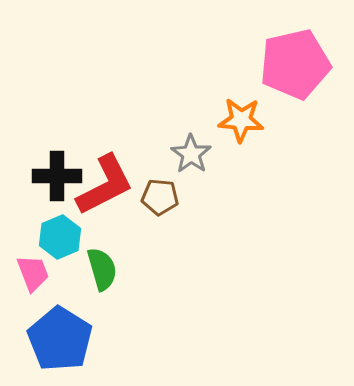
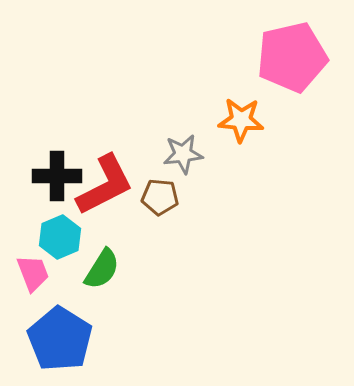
pink pentagon: moved 3 px left, 7 px up
gray star: moved 8 px left; rotated 30 degrees clockwise
green semicircle: rotated 48 degrees clockwise
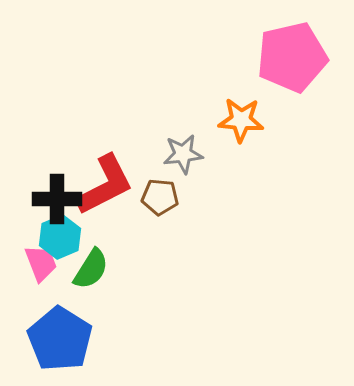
black cross: moved 23 px down
green semicircle: moved 11 px left
pink trapezoid: moved 8 px right, 10 px up
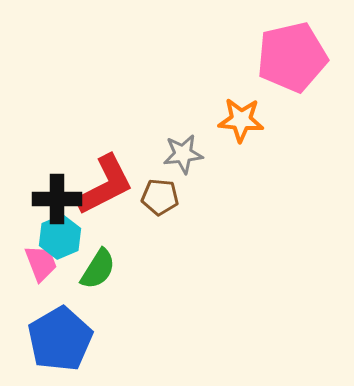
green semicircle: moved 7 px right
blue pentagon: rotated 10 degrees clockwise
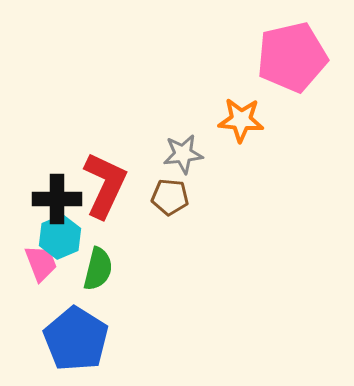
red L-shape: rotated 38 degrees counterclockwise
brown pentagon: moved 10 px right
green semicircle: rotated 18 degrees counterclockwise
blue pentagon: moved 16 px right; rotated 10 degrees counterclockwise
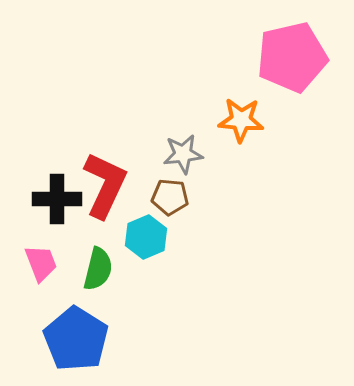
cyan hexagon: moved 86 px right
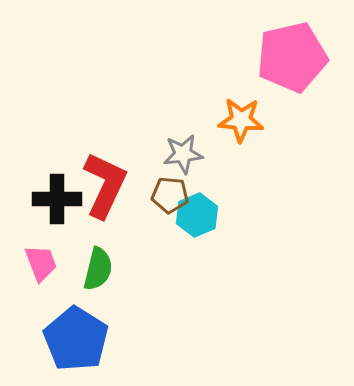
brown pentagon: moved 2 px up
cyan hexagon: moved 51 px right, 22 px up
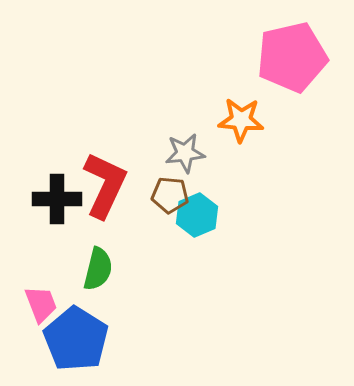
gray star: moved 2 px right, 1 px up
pink trapezoid: moved 41 px down
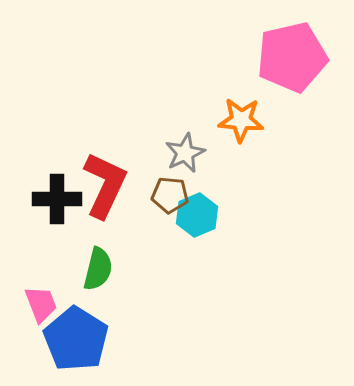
gray star: rotated 18 degrees counterclockwise
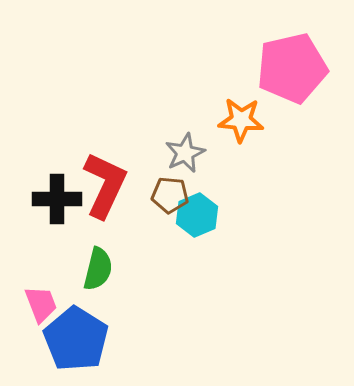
pink pentagon: moved 11 px down
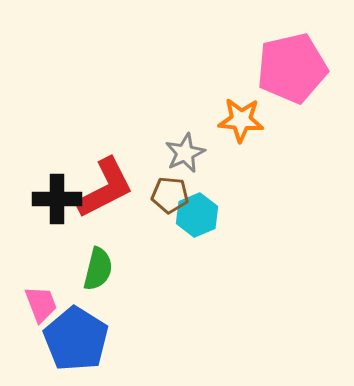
red L-shape: moved 3 px down; rotated 38 degrees clockwise
